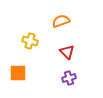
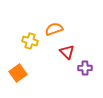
orange semicircle: moved 7 px left, 8 px down
orange square: rotated 36 degrees counterclockwise
purple cross: moved 16 px right, 10 px up; rotated 16 degrees clockwise
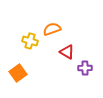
orange semicircle: moved 2 px left
red triangle: rotated 14 degrees counterclockwise
